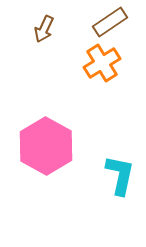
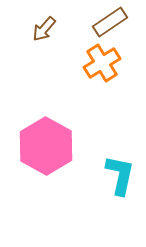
brown arrow: rotated 16 degrees clockwise
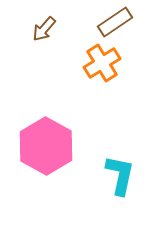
brown rectangle: moved 5 px right
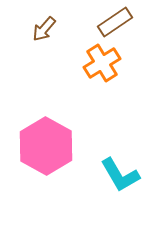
cyan L-shape: rotated 138 degrees clockwise
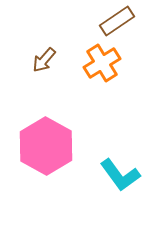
brown rectangle: moved 2 px right, 1 px up
brown arrow: moved 31 px down
cyan L-shape: rotated 6 degrees counterclockwise
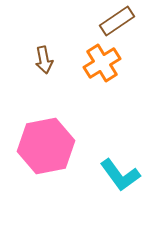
brown arrow: rotated 52 degrees counterclockwise
pink hexagon: rotated 20 degrees clockwise
